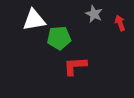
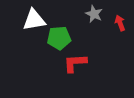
red L-shape: moved 3 px up
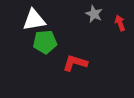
green pentagon: moved 14 px left, 4 px down
red L-shape: rotated 20 degrees clockwise
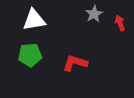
gray star: rotated 18 degrees clockwise
green pentagon: moved 15 px left, 13 px down
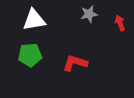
gray star: moved 5 px left; rotated 18 degrees clockwise
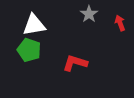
gray star: rotated 24 degrees counterclockwise
white triangle: moved 5 px down
green pentagon: moved 1 px left, 5 px up; rotated 25 degrees clockwise
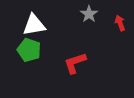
red L-shape: rotated 35 degrees counterclockwise
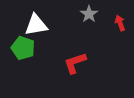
white triangle: moved 2 px right
green pentagon: moved 6 px left, 2 px up
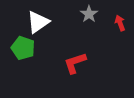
white triangle: moved 2 px right, 3 px up; rotated 25 degrees counterclockwise
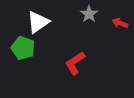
red arrow: rotated 49 degrees counterclockwise
red L-shape: rotated 15 degrees counterclockwise
